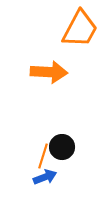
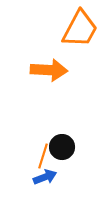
orange arrow: moved 2 px up
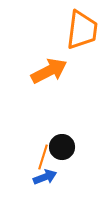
orange trapezoid: moved 2 px right, 1 px down; rotated 21 degrees counterclockwise
orange arrow: moved 1 px down; rotated 30 degrees counterclockwise
orange line: moved 1 px down
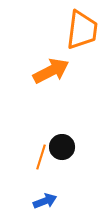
orange arrow: moved 2 px right
orange line: moved 2 px left
blue arrow: moved 24 px down
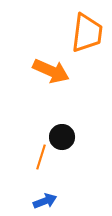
orange trapezoid: moved 5 px right, 3 px down
orange arrow: rotated 51 degrees clockwise
black circle: moved 10 px up
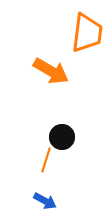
orange arrow: rotated 6 degrees clockwise
orange line: moved 5 px right, 3 px down
blue arrow: rotated 50 degrees clockwise
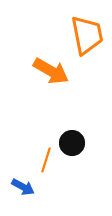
orange trapezoid: moved 2 px down; rotated 18 degrees counterclockwise
black circle: moved 10 px right, 6 px down
blue arrow: moved 22 px left, 14 px up
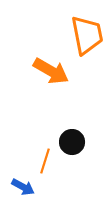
black circle: moved 1 px up
orange line: moved 1 px left, 1 px down
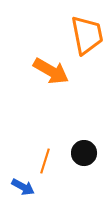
black circle: moved 12 px right, 11 px down
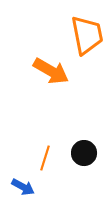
orange line: moved 3 px up
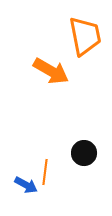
orange trapezoid: moved 2 px left, 1 px down
orange line: moved 14 px down; rotated 10 degrees counterclockwise
blue arrow: moved 3 px right, 2 px up
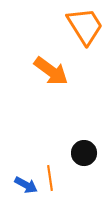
orange trapezoid: moved 10 px up; rotated 21 degrees counterclockwise
orange arrow: rotated 6 degrees clockwise
orange line: moved 5 px right, 6 px down; rotated 15 degrees counterclockwise
